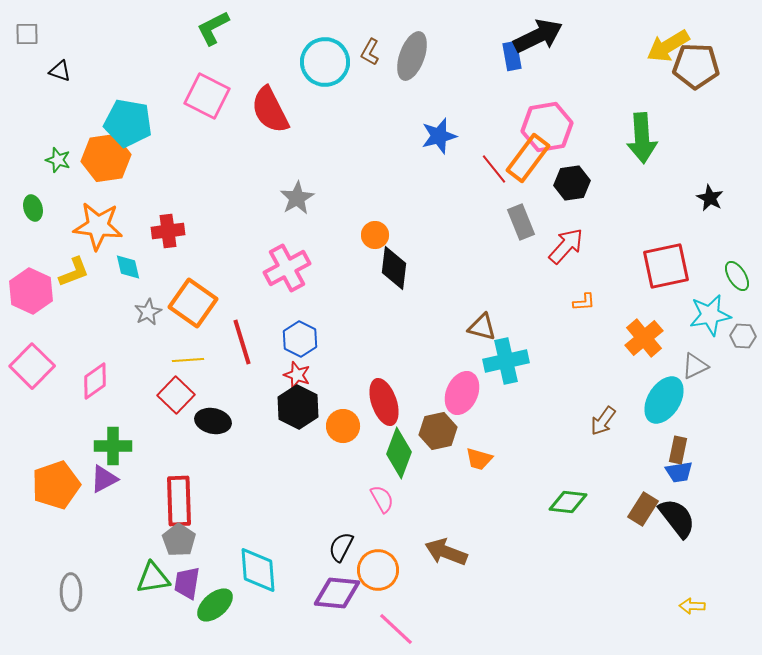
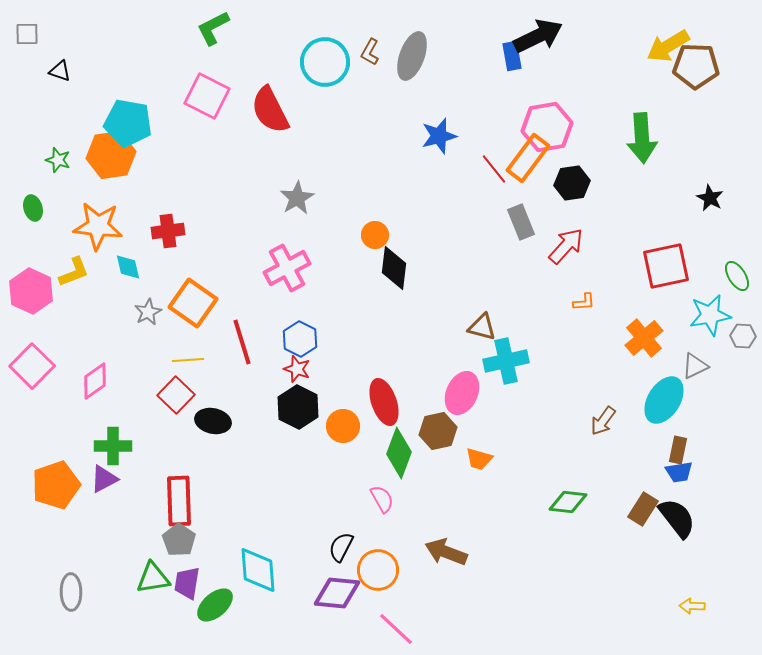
orange hexagon at (106, 158): moved 5 px right, 3 px up
red star at (297, 375): moved 6 px up
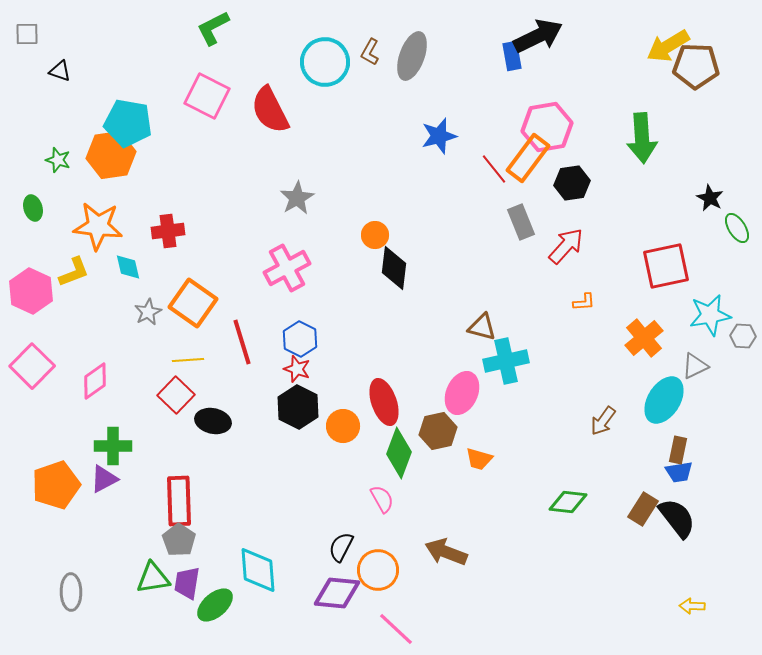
green ellipse at (737, 276): moved 48 px up
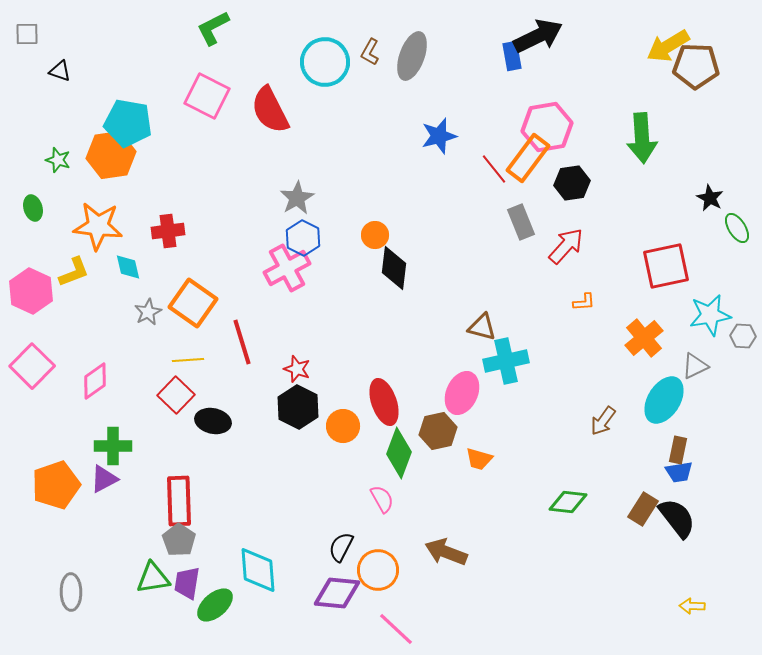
blue hexagon at (300, 339): moved 3 px right, 101 px up
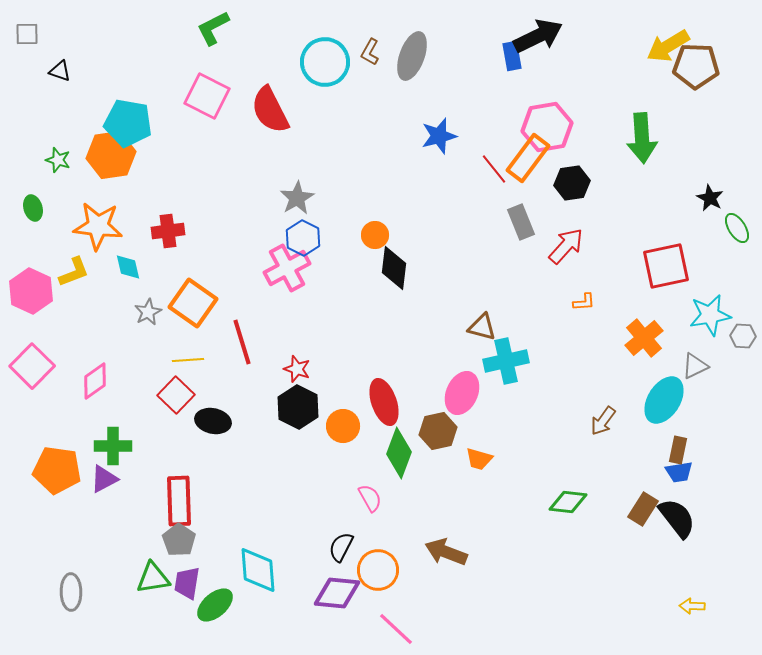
orange pentagon at (56, 485): moved 1 px right, 15 px up; rotated 27 degrees clockwise
pink semicircle at (382, 499): moved 12 px left, 1 px up
